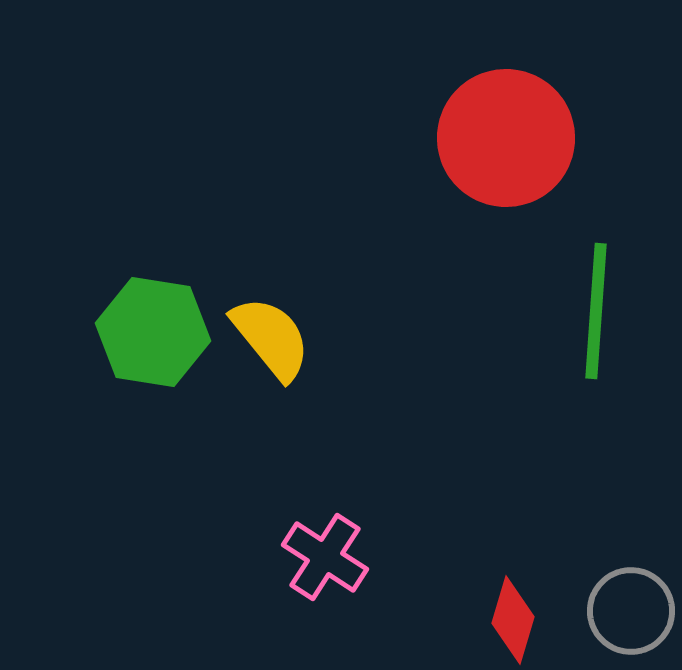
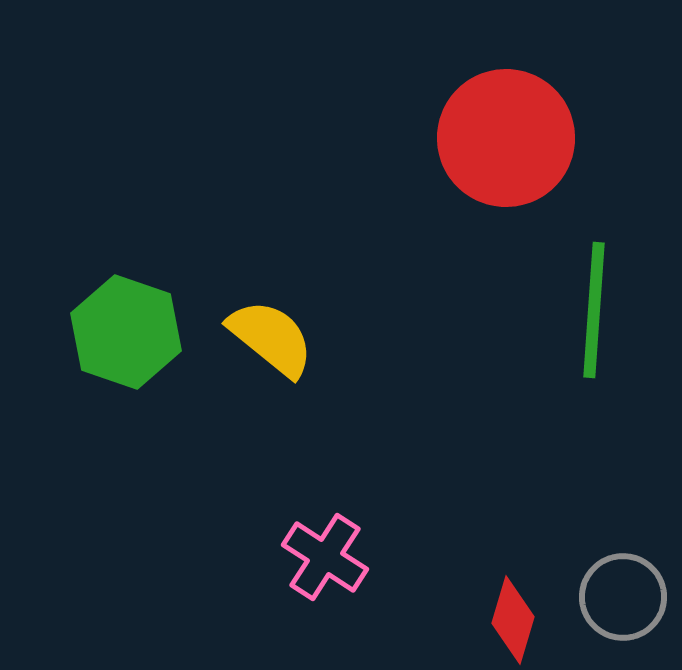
green line: moved 2 px left, 1 px up
green hexagon: moved 27 px left; rotated 10 degrees clockwise
yellow semicircle: rotated 12 degrees counterclockwise
gray circle: moved 8 px left, 14 px up
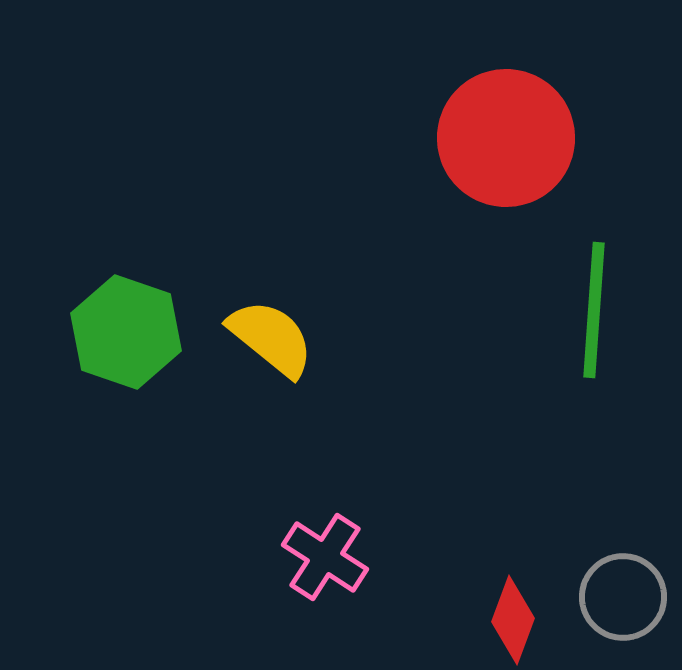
red diamond: rotated 4 degrees clockwise
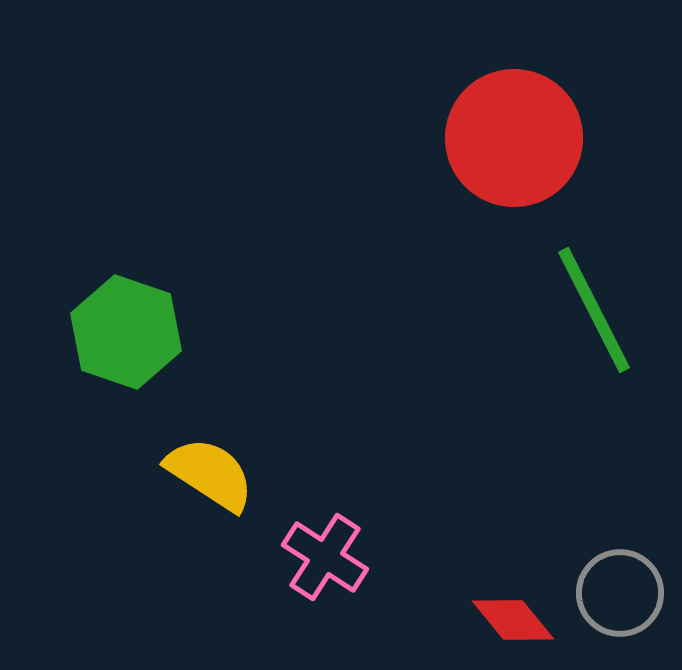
red circle: moved 8 px right
green line: rotated 31 degrees counterclockwise
yellow semicircle: moved 61 px left, 136 px down; rotated 6 degrees counterclockwise
gray circle: moved 3 px left, 4 px up
red diamond: rotated 60 degrees counterclockwise
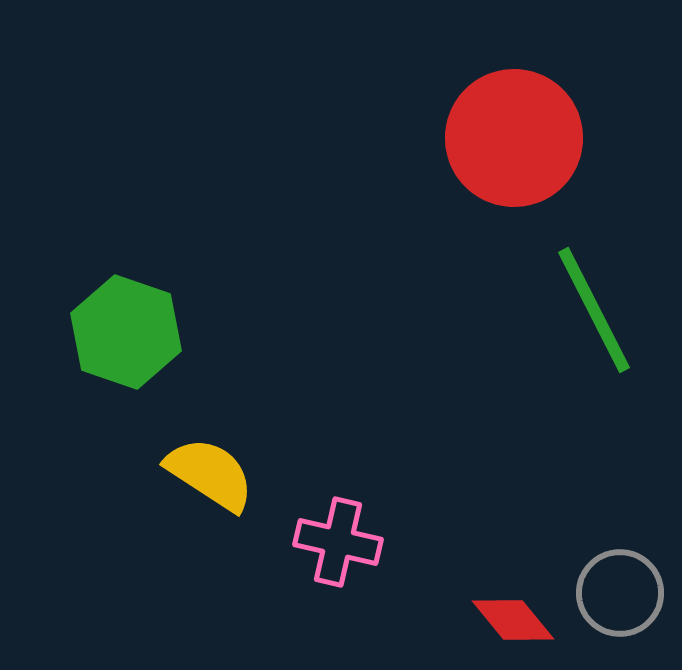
pink cross: moved 13 px right, 15 px up; rotated 20 degrees counterclockwise
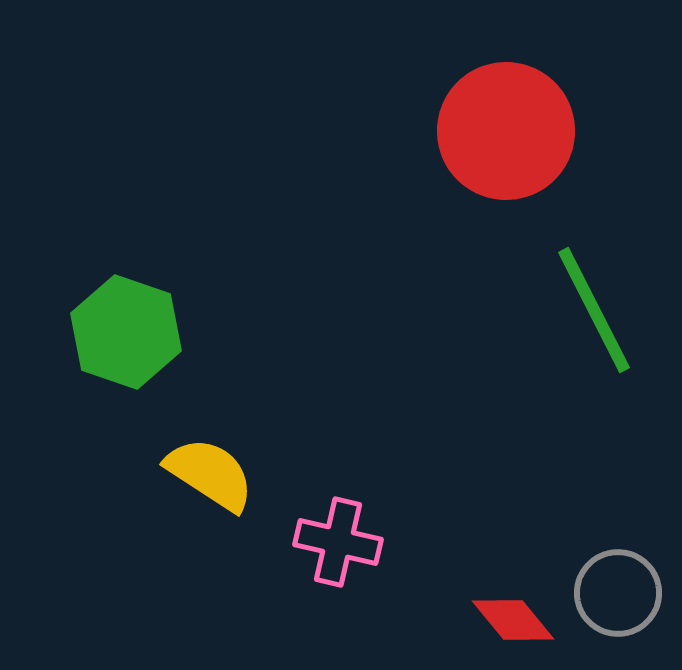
red circle: moved 8 px left, 7 px up
gray circle: moved 2 px left
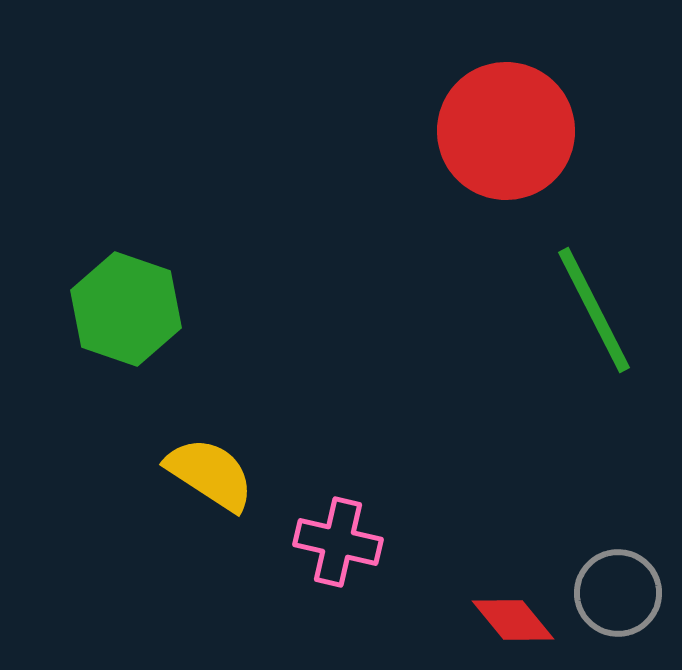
green hexagon: moved 23 px up
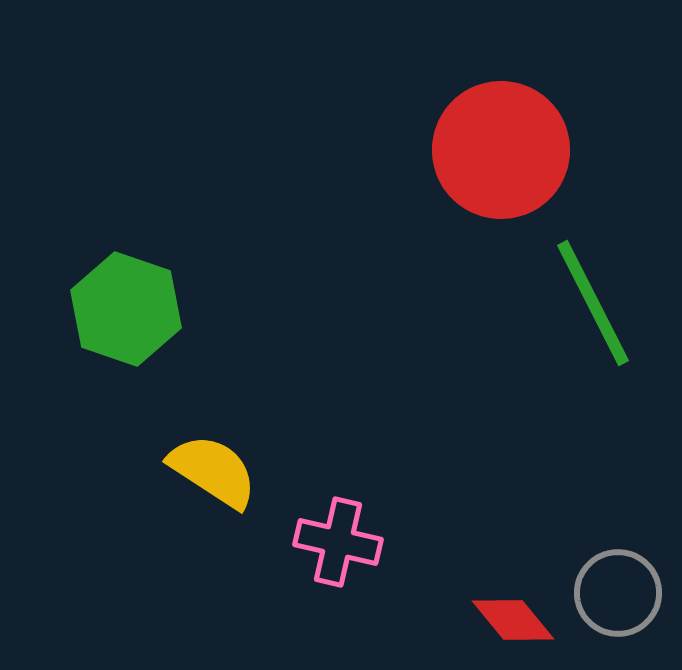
red circle: moved 5 px left, 19 px down
green line: moved 1 px left, 7 px up
yellow semicircle: moved 3 px right, 3 px up
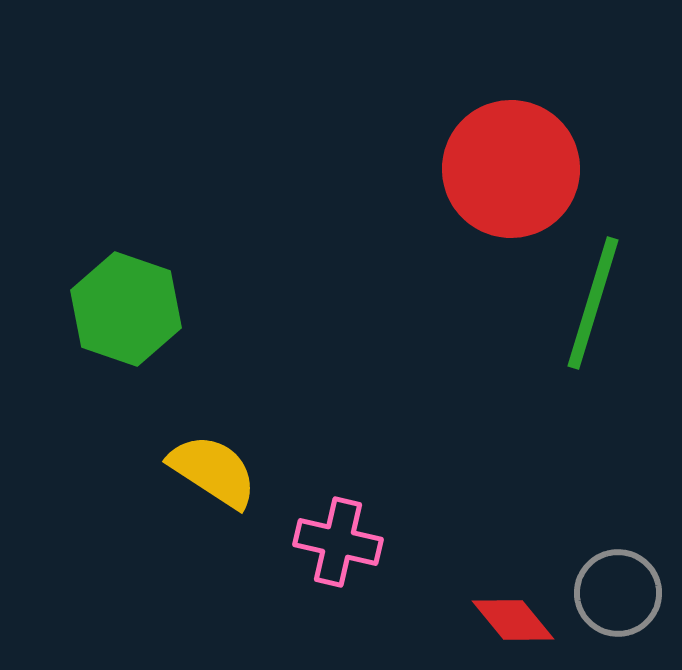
red circle: moved 10 px right, 19 px down
green line: rotated 44 degrees clockwise
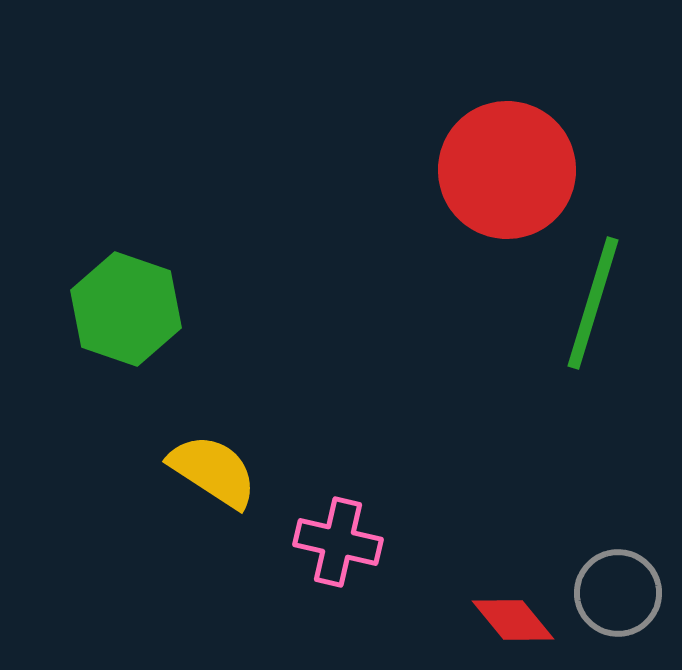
red circle: moved 4 px left, 1 px down
